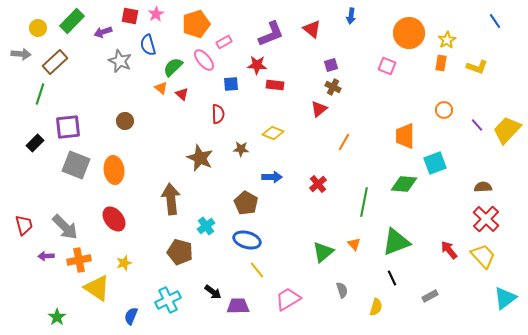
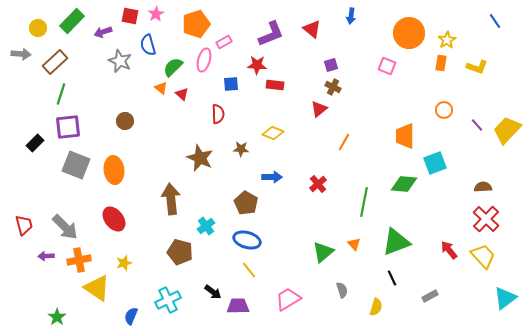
pink ellipse at (204, 60): rotated 55 degrees clockwise
green line at (40, 94): moved 21 px right
yellow line at (257, 270): moved 8 px left
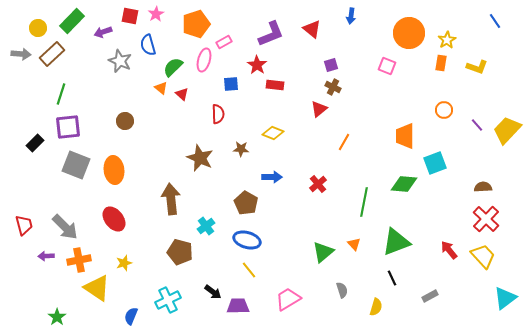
brown rectangle at (55, 62): moved 3 px left, 8 px up
red star at (257, 65): rotated 30 degrees clockwise
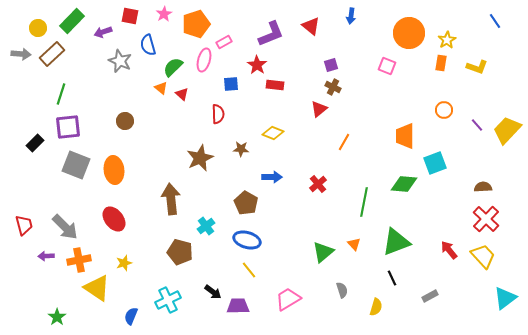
pink star at (156, 14): moved 8 px right
red triangle at (312, 29): moved 1 px left, 3 px up
brown star at (200, 158): rotated 24 degrees clockwise
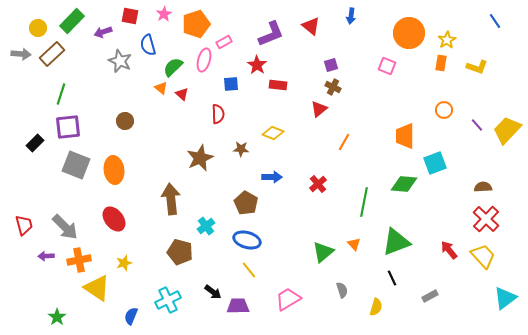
red rectangle at (275, 85): moved 3 px right
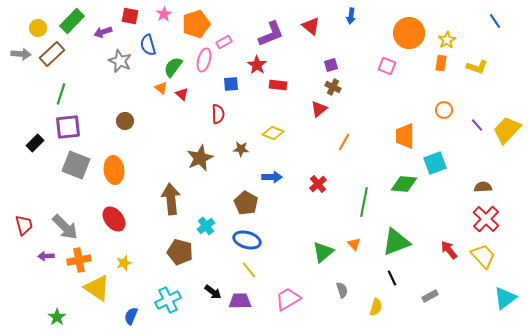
green semicircle at (173, 67): rotated 10 degrees counterclockwise
purple trapezoid at (238, 306): moved 2 px right, 5 px up
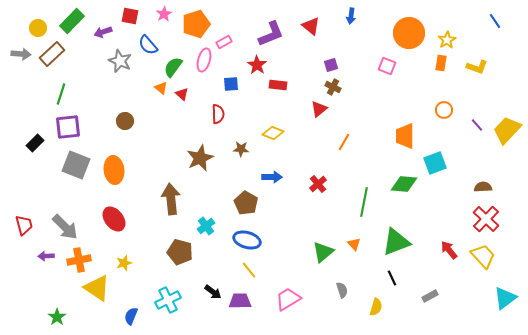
blue semicircle at (148, 45): rotated 25 degrees counterclockwise
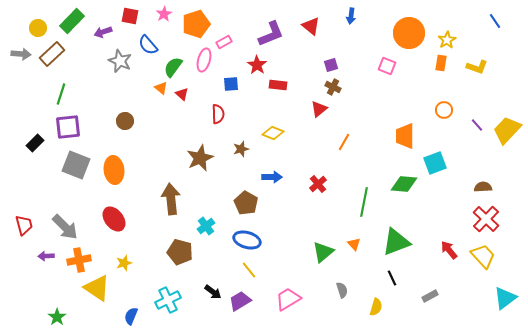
brown star at (241, 149): rotated 21 degrees counterclockwise
purple trapezoid at (240, 301): rotated 30 degrees counterclockwise
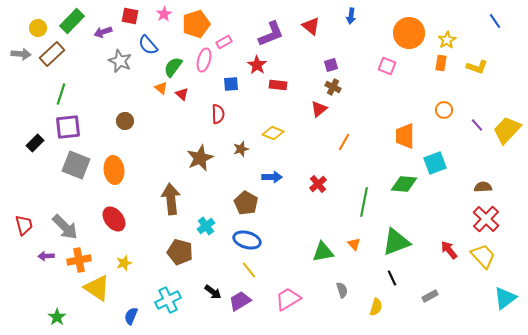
green triangle at (323, 252): rotated 30 degrees clockwise
